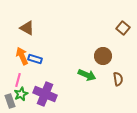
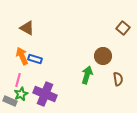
green arrow: rotated 96 degrees counterclockwise
gray rectangle: rotated 48 degrees counterclockwise
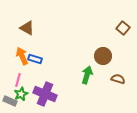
brown semicircle: rotated 64 degrees counterclockwise
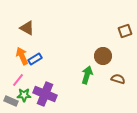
brown square: moved 2 px right, 3 px down; rotated 32 degrees clockwise
blue rectangle: rotated 48 degrees counterclockwise
pink line: rotated 24 degrees clockwise
green star: moved 3 px right, 1 px down; rotated 24 degrees clockwise
gray rectangle: moved 1 px right
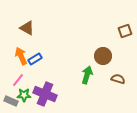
orange arrow: moved 1 px left
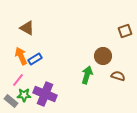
brown semicircle: moved 3 px up
gray rectangle: rotated 16 degrees clockwise
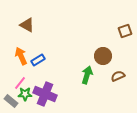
brown triangle: moved 3 px up
blue rectangle: moved 3 px right, 1 px down
brown semicircle: rotated 40 degrees counterclockwise
pink line: moved 2 px right, 3 px down
green star: moved 1 px right, 1 px up
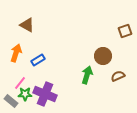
orange arrow: moved 5 px left, 3 px up; rotated 42 degrees clockwise
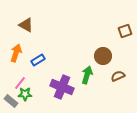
brown triangle: moved 1 px left
purple cross: moved 17 px right, 7 px up
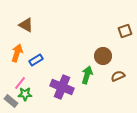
orange arrow: moved 1 px right
blue rectangle: moved 2 px left
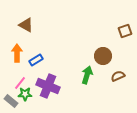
orange arrow: rotated 18 degrees counterclockwise
purple cross: moved 14 px left, 1 px up
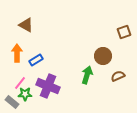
brown square: moved 1 px left, 1 px down
gray rectangle: moved 1 px right, 1 px down
